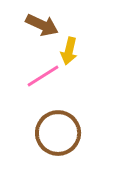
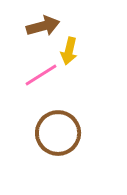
brown arrow: moved 1 px right, 1 px down; rotated 40 degrees counterclockwise
pink line: moved 2 px left, 1 px up
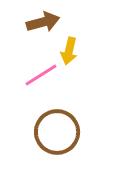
brown arrow: moved 4 px up
brown circle: moved 1 px left, 1 px up
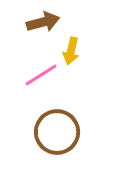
yellow arrow: moved 2 px right
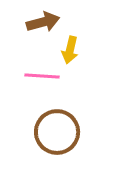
yellow arrow: moved 1 px left, 1 px up
pink line: moved 1 px right, 1 px down; rotated 36 degrees clockwise
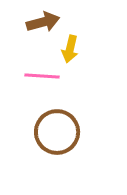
yellow arrow: moved 1 px up
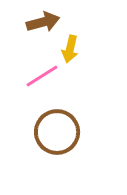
pink line: rotated 36 degrees counterclockwise
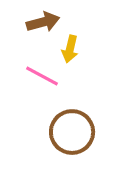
pink line: rotated 60 degrees clockwise
brown circle: moved 15 px right
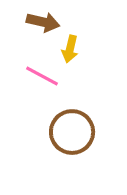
brown arrow: rotated 28 degrees clockwise
